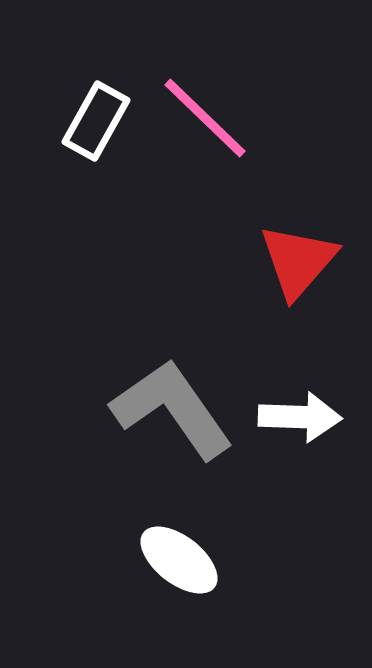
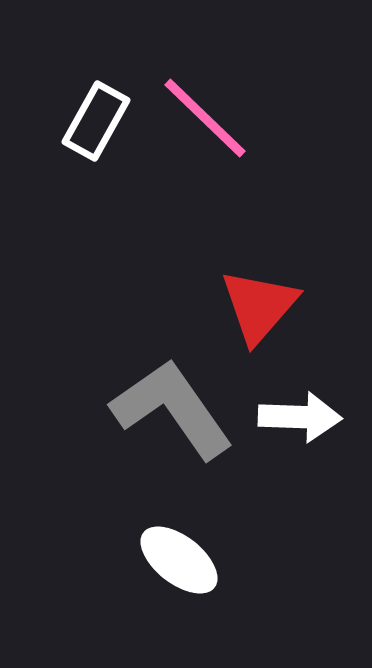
red triangle: moved 39 px left, 45 px down
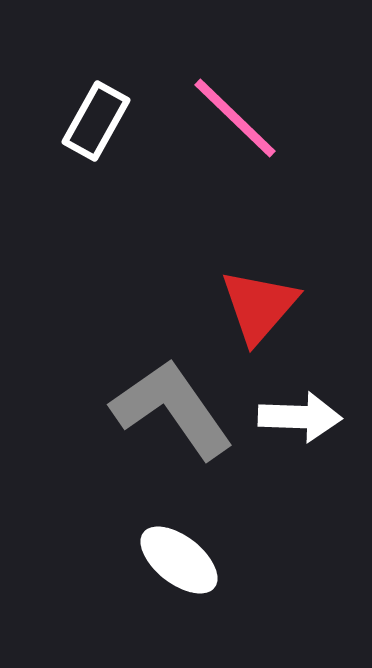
pink line: moved 30 px right
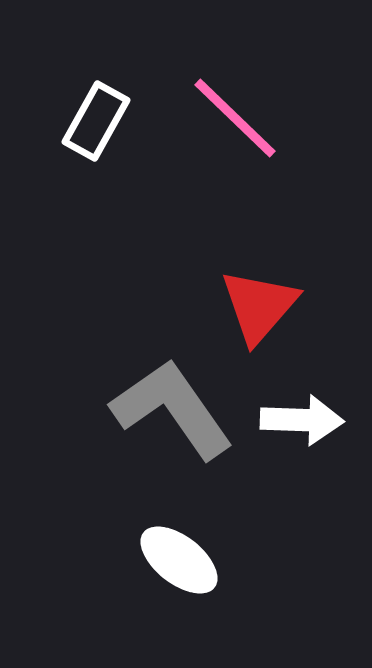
white arrow: moved 2 px right, 3 px down
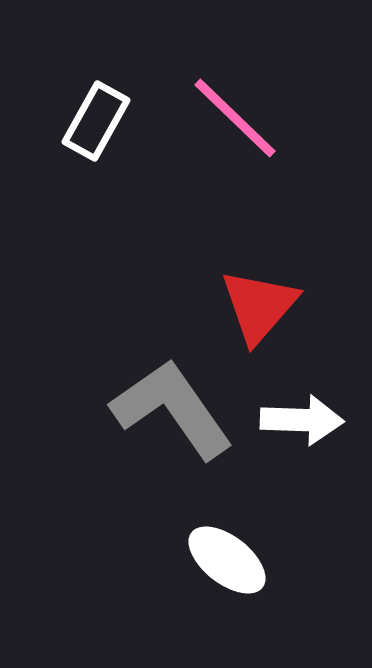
white ellipse: moved 48 px right
